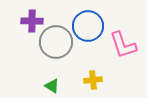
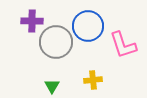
green triangle: rotated 28 degrees clockwise
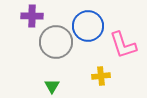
purple cross: moved 5 px up
yellow cross: moved 8 px right, 4 px up
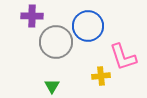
pink L-shape: moved 12 px down
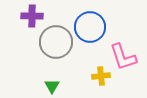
blue circle: moved 2 px right, 1 px down
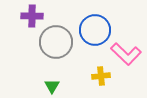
blue circle: moved 5 px right, 3 px down
pink L-shape: moved 3 px right, 3 px up; rotated 28 degrees counterclockwise
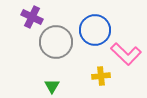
purple cross: moved 1 px down; rotated 25 degrees clockwise
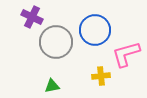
pink L-shape: rotated 120 degrees clockwise
green triangle: rotated 49 degrees clockwise
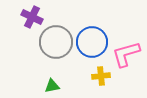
blue circle: moved 3 px left, 12 px down
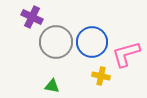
yellow cross: rotated 18 degrees clockwise
green triangle: rotated 21 degrees clockwise
